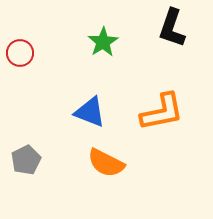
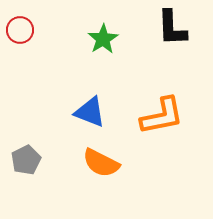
black L-shape: rotated 21 degrees counterclockwise
green star: moved 3 px up
red circle: moved 23 px up
orange L-shape: moved 4 px down
orange semicircle: moved 5 px left
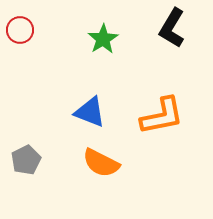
black L-shape: rotated 33 degrees clockwise
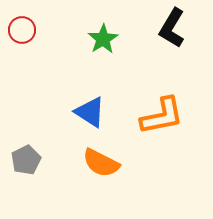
red circle: moved 2 px right
blue triangle: rotated 12 degrees clockwise
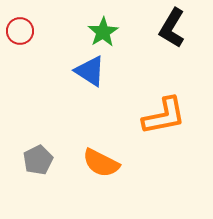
red circle: moved 2 px left, 1 px down
green star: moved 7 px up
blue triangle: moved 41 px up
orange L-shape: moved 2 px right
gray pentagon: moved 12 px right
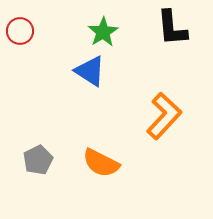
black L-shape: rotated 36 degrees counterclockwise
orange L-shape: rotated 36 degrees counterclockwise
